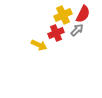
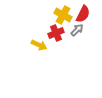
yellow cross: rotated 36 degrees counterclockwise
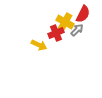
yellow cross: moved 2 px right, 7 px down
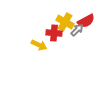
red semicircle: moved 3 px right, 7 px down; rotated 36 degrees clockwise
red cross: moved 2 px left; rotated 28 degrees clockwise
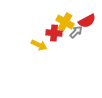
red semicircle: moved 1 px right
gray arrow: moved 1 px left, 2 px down
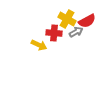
yellow cross: moved 2 px right, 3 px up
gray arrow: rotated 16 degrees clockwise
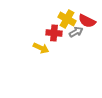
red semicircle: rotated 54 degrees clockwise
yellow arrow: moved 2 px right, 3 px down
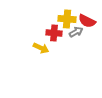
yellow cross: rotated 24 degrees counterclockwise
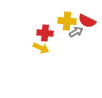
yellow cross: moved 2 px down
red cross: moved 9 px left
